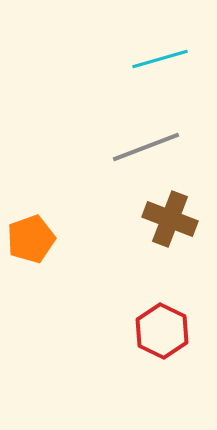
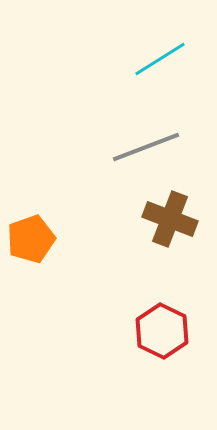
cyan line: rotated 16 degrees counterclockwise
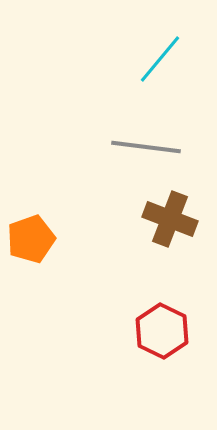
cyan line: rotated 18 degrees counterclockwise
gray line: rotated 28 degrees clockwise
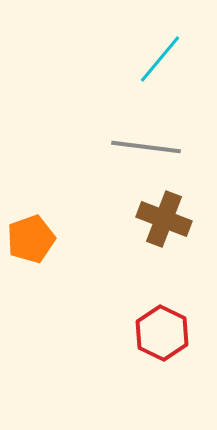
brown cross: moved 6 px left
red hexagon: moved 2 px down
